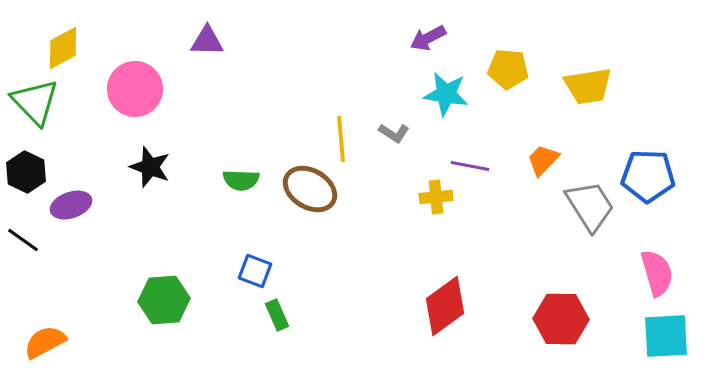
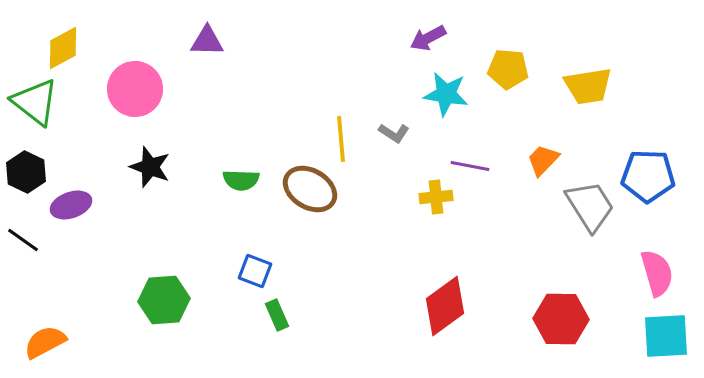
green triangle: rotated 8 degrees counterclockwise
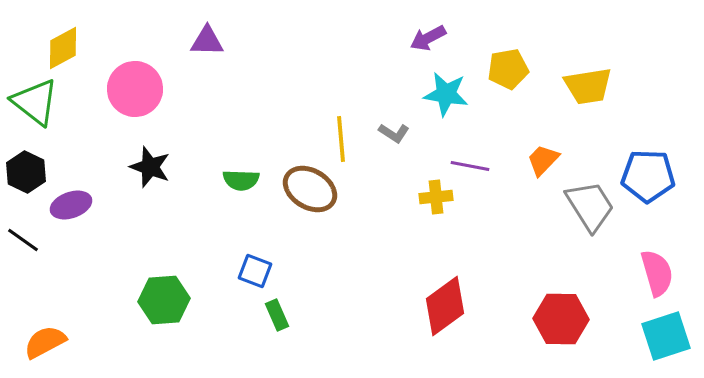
yellow pentagon: rotated 15 degrees counterclockwise
cyan square: rotated 15 degrees counterclockwise
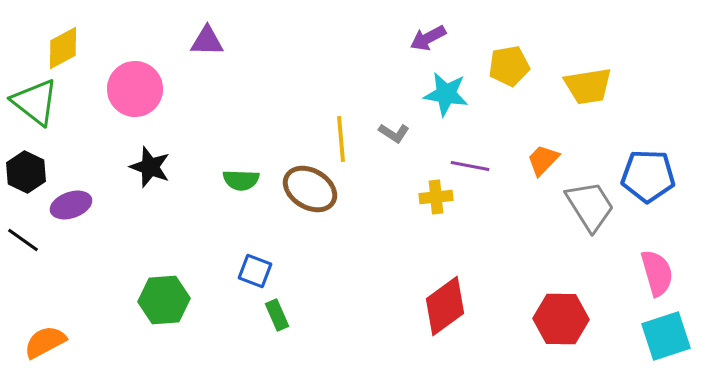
yellow pentagon: moved 1 px right, 3 px up
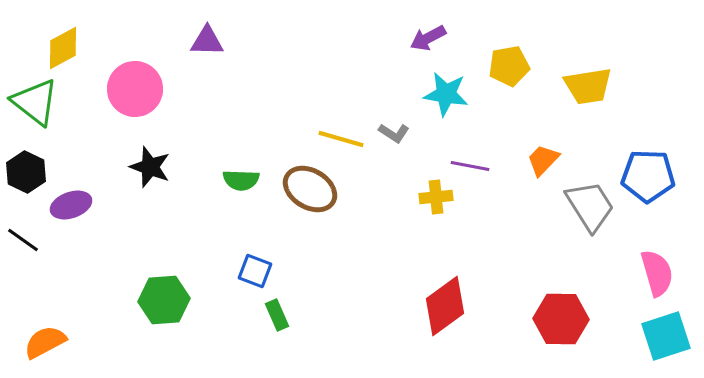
yellow line: rotated 69 degrees counterclockwise
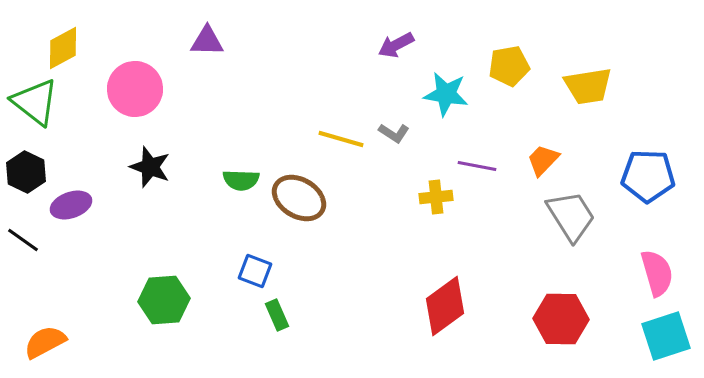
purple arrow: moved 32 px left, 7 px down
purple line: moved 7 px right
brown ellipse: moved 11 px left, 9 px down
gray trapezoid: moved 19 px left, 10 px down
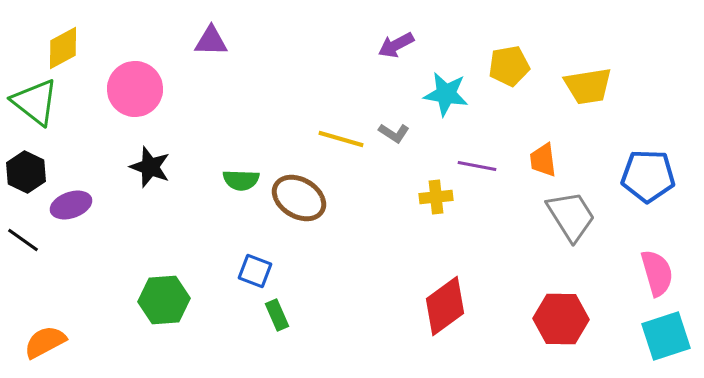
purple triangle: moved 4 px right
orange trapezoid: rotated 51 degrees counterclockwise
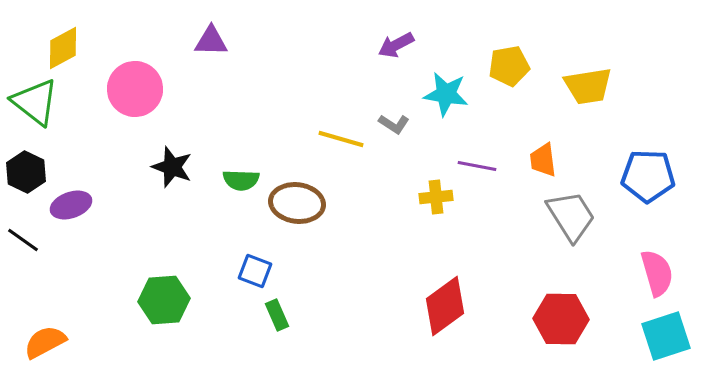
gray L-shape: moved 9 px up
black star: moved 22 px right
brown ellipse: moved 2 px left, 5 px down; rotated 24 degrees counterclockwise
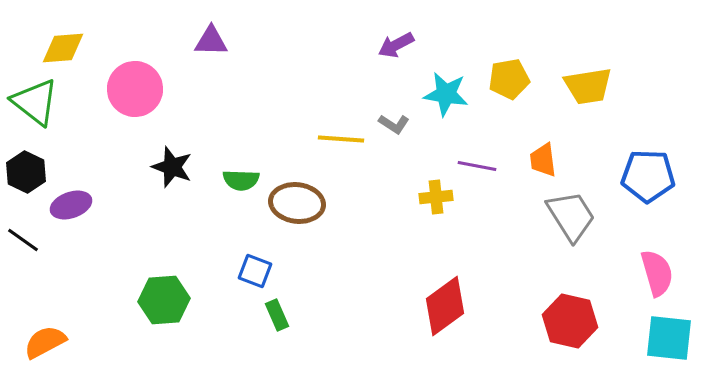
yellow diamond: rotated 24 degrees clockwise
yellow pentagon: moved 13 px down
yellow line: rotated 12 degrees counterclockwise
red hexagon: moved 9 px right, 2 px down; rotated 12 degrees clockwise
cyan square: moved 3 px right, 2 px down; rotated 24 degrees clockwise
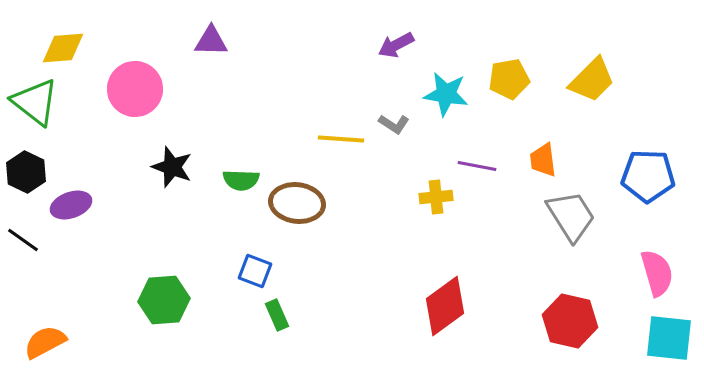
yellow trapezoid: moved 4 px right, 6 px up; rotated 36 degrees counterclockwise
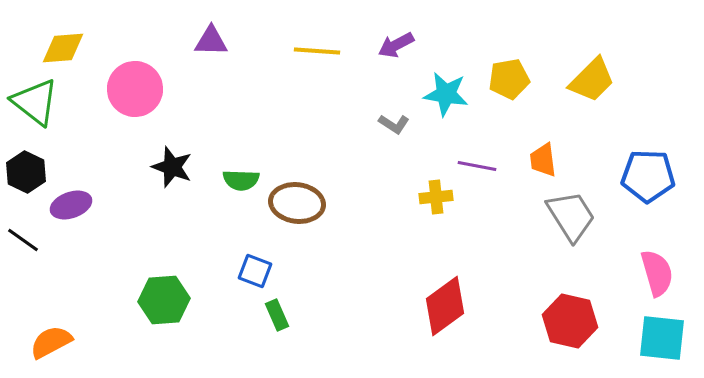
yellow line: moved 24 px left, 88 px up
cyan square: moved 7 px left
orange semicircle: moved 6 px right
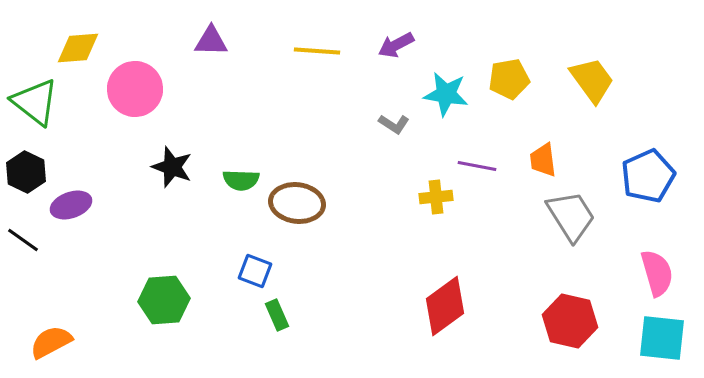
yellow diamond: moved 15 px right
yellow trapezoid: rotated 81 degrees counterclockwise
blue pentagon: rotated 26 degrees counterclockwise
